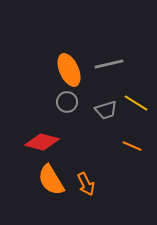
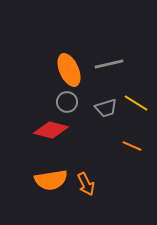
gray trapezoid: moved 2 px up
red diamond: moved 9 px right, 12 px up
orange semicircle: rotated 68 degrees counterclockwise
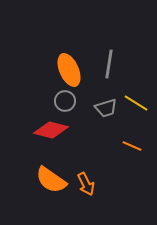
gray line: rotated 68 degrees counterclockwise
gray circle: moved 2 px left, 1 px up
orange semicircle: rotated 44 degrees clockwise
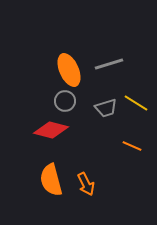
gray line: rotated 64 degrees clockwise
orange semicircle: rotated 40 degrees clockwise
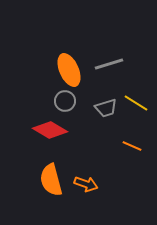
red diamond: moved 1 px left; rotated 16 degrees clockwise
orange arrow: rotated 45 degrees counterclockwise
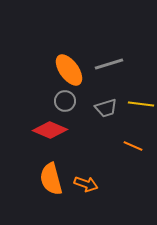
orange ellipse: rotated 12 degrees counterclockwise
yellow line: moved 5 px right, 1 px down; rotated 25 degrees counterclockwise
red diamond: rotated 8 degrees counterclockwise
orange line: moved 1 px right
orange semicircle: moved 1 px up
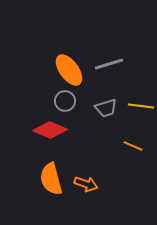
yellow line: moved 2 px down
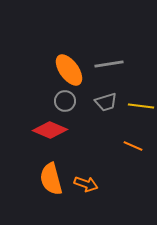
gray line: rotated 8 degrees clockwise
gray trapezoid: moved 6 px up
